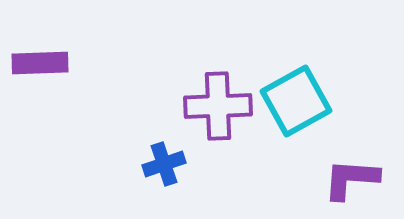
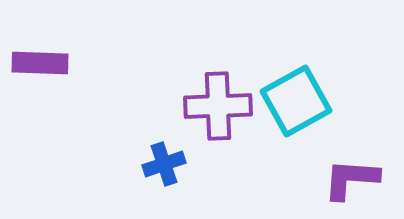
purple rectangle: rotated 4 degrees clockwise
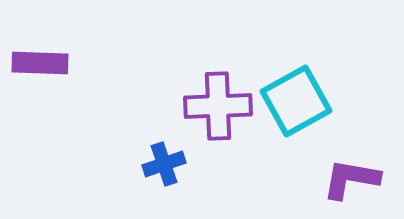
purple L-shape: rotated 6 degrees clockwise
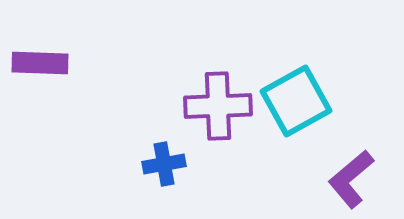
blue cross: rotated 9 degrees clockwise
purple L-shape: rotated 50 degrees counterclockwise
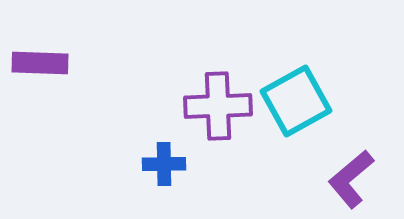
blue cross: rotated 9 degrees clockwise
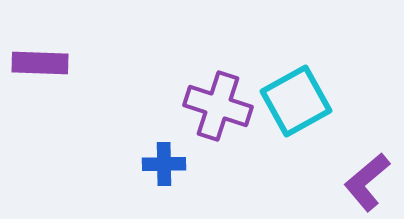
purple cross: rotated 20 degrees clockwise
purple L-shape: moved 16 px right, 3 px down
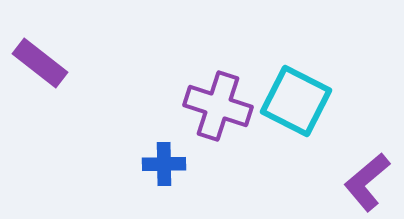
purple rectangle: rotated 36 degrees clockwise
cyan square: rotated 34 degrees counterclockwise
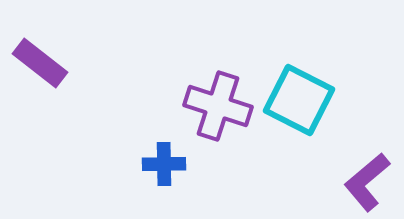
cyan square: moved 3 px right, 1 px up
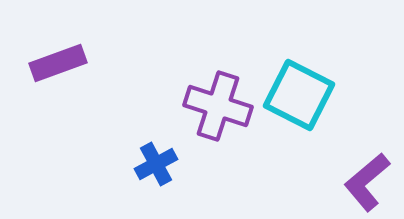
purple rectangle: moved 18 px right; rotated 58 degrees counterclockwise
cyan square: moved 5 px up
blue cross: moved 8 px left; rotated 27 degrees counterclockwise
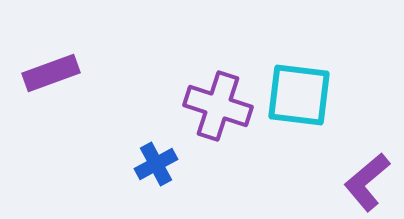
purple rectangle: moved 7 px left, 10 px down
cyan square: rotated 20 degrees counterclockwise
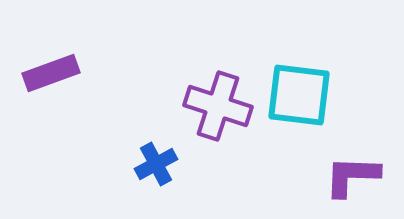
purple L-shape: moved 15 px left, 6 px up; rotated 42 degrees clockwise
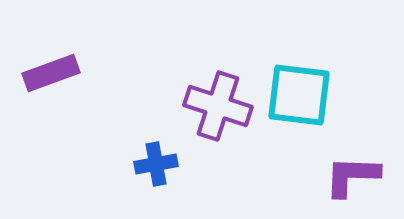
blue cross: rotated 18 degrees clockwise
